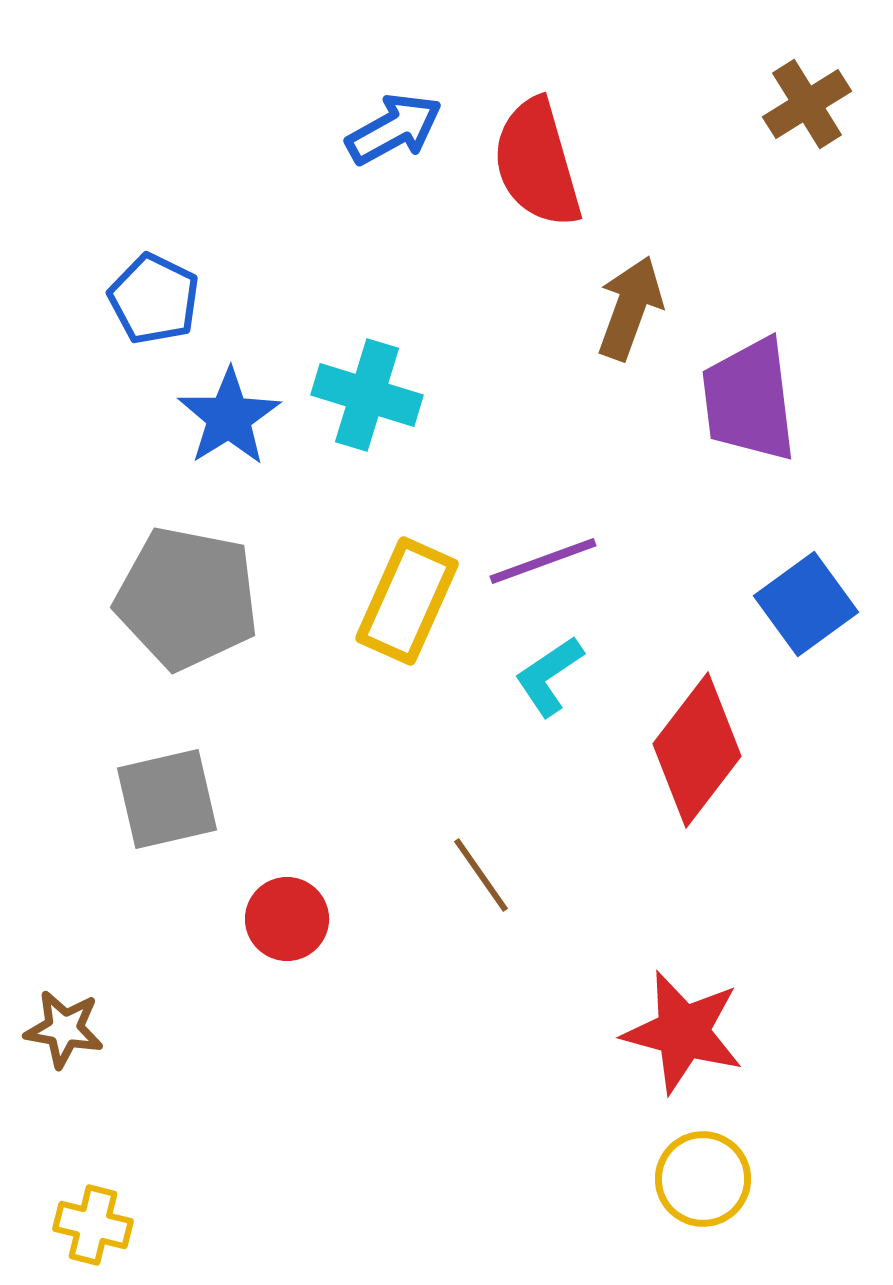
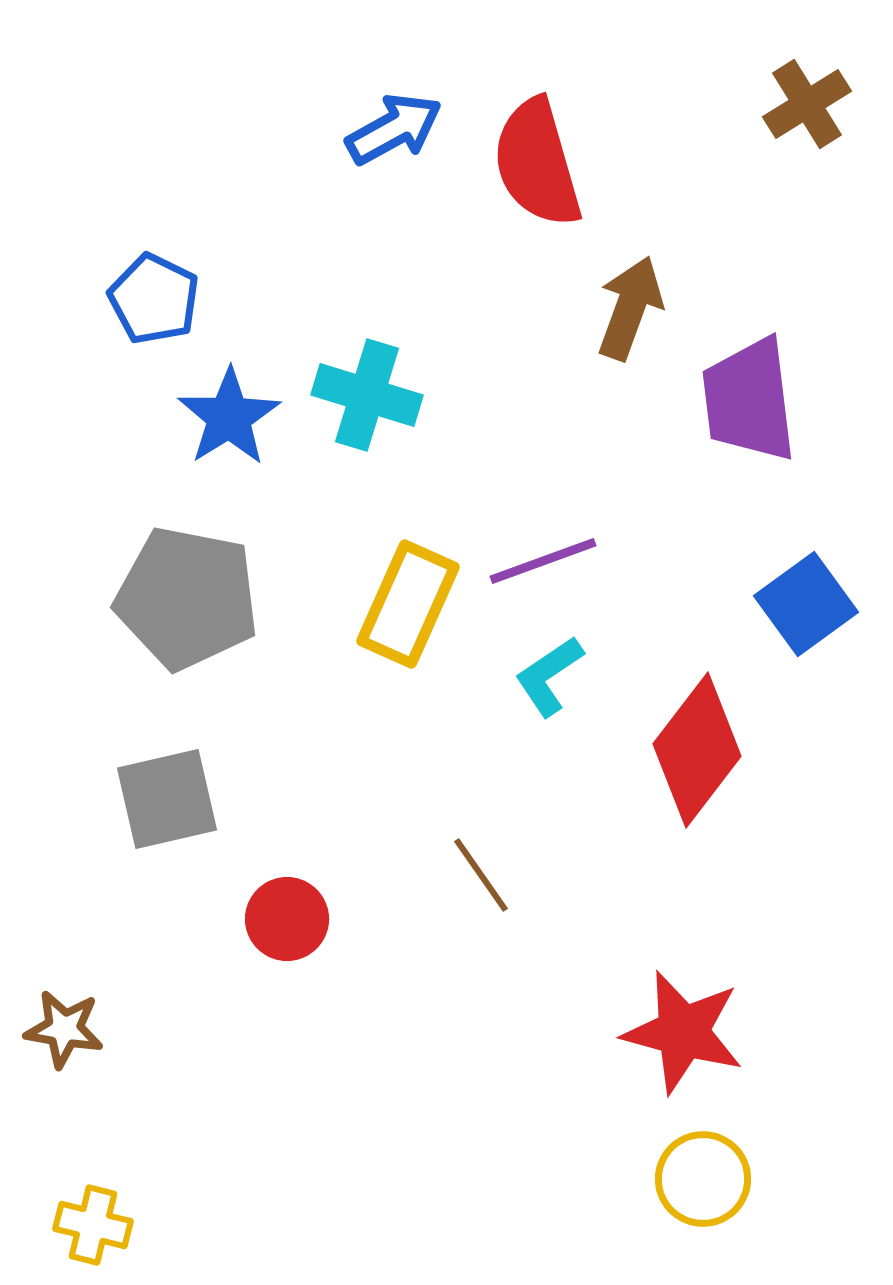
yellow rectangle: moved 1 px right, 3 px down
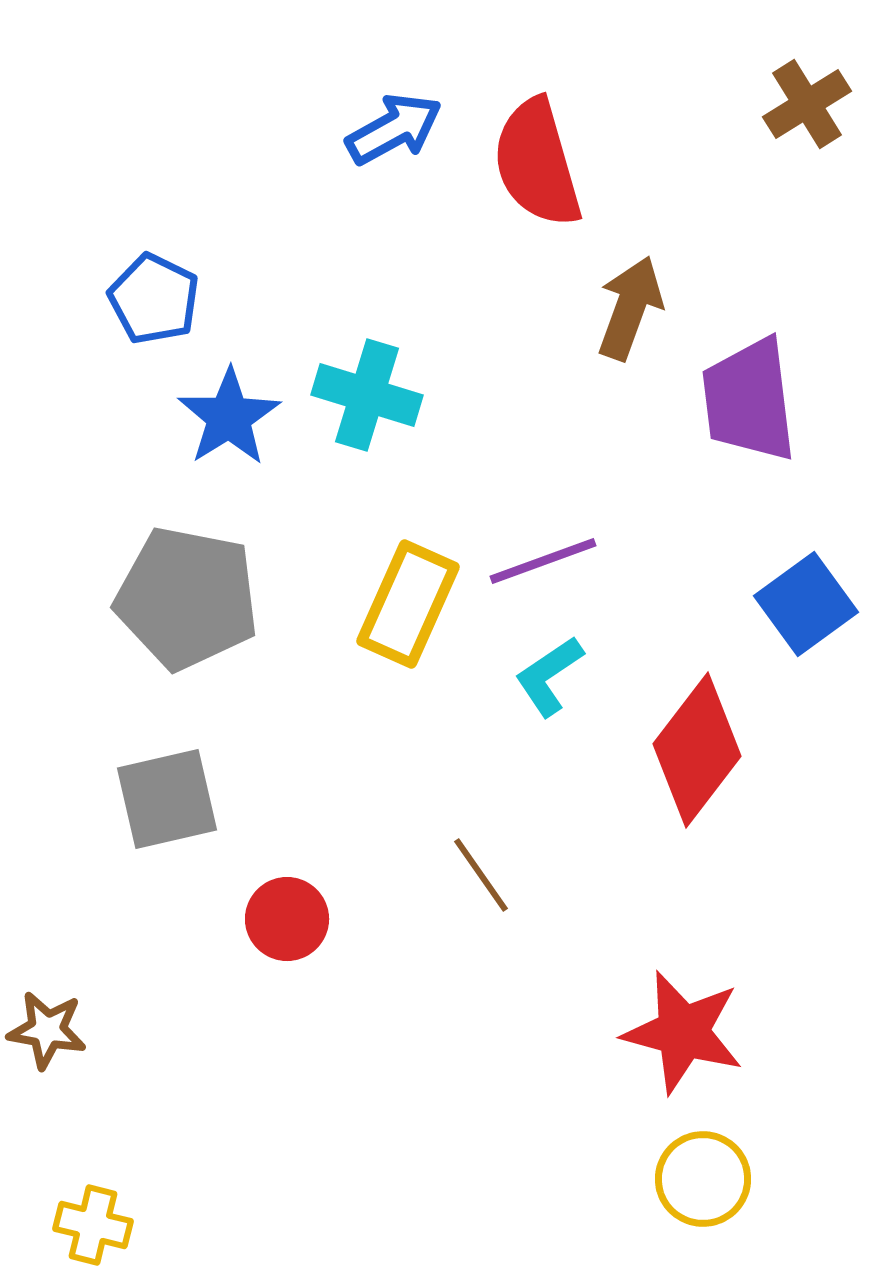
brown star: moved 17 px left, 1 px down
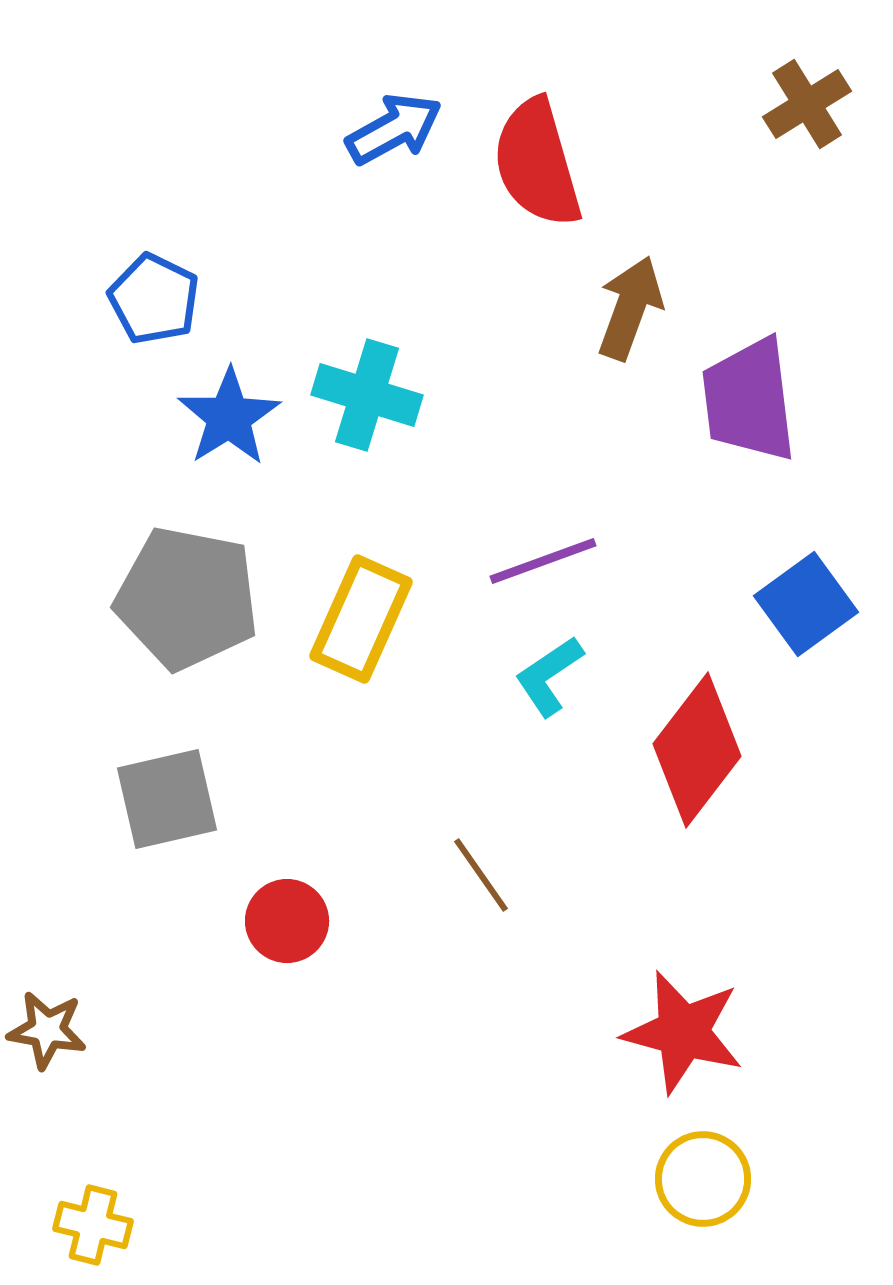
yellow rectangle: moved 47 px left, 15 px down
red circle: moved 2 px down
